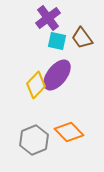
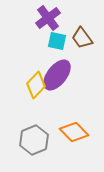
orange diamond: moved 5 px right
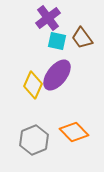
yellow diamond: moved 3 px left; rotated 20 degrees counterclockwise
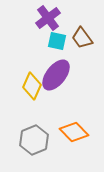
purple ellipse: moved 1 px left
yellow diamond: moved 1 px left, 1 px down
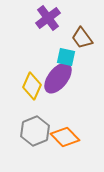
cyan square: moved 9 px right, 16 px down
purple ellipse: moved 2 px right, 3 px down
orange diamond: moved 9 px left, 5 px down
gray hexagon: moved 1 px right, 9 px up
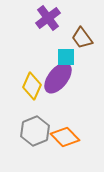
cyan square: rotated 12 degrees counterclockwise
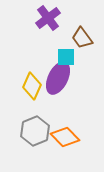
purple ellipse: rotated 12 degrees counterclockwise
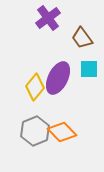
cyan square: moved 23 px right, 12 px down
yellow diamond: moved 3 px right, 1 px down; rotated 16 degrees clockwise
orange diamond: moved 3 px left, 5 px up
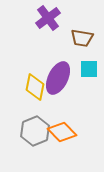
brown trapezoid: rotated 45 degrees counterclockwise
yellow diamond: rotated 28 degrees counterclockwise
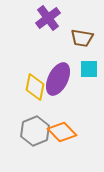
purple ellipse: moved 1 px down
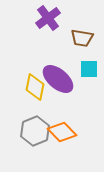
purple ellipse: rotated 76 degrees counterclockwise
